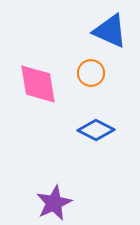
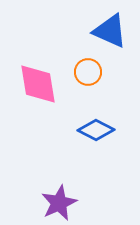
orange circle: moved 3 px left, 1 px up
purple star: moved 5 px right
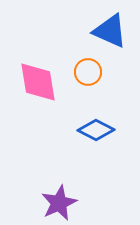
pink diamond: moved 2 px up
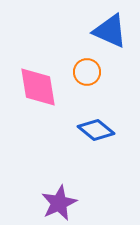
orange circle: moved 1 px left
pink diamond: moved 5 px down
blue diamond: rotated 12 degrees clockwise
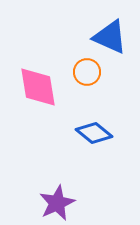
blue triangle: moved 6 px down
blue diamond: moved 2 px left, 3 px down
purple star: moved 2 px left
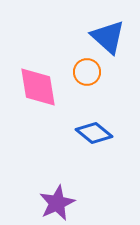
blue triangle: moved 2 px left; rotated 18 degrees clockwise
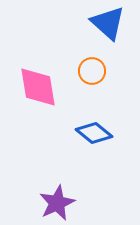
blue triangle: moved 14 px up
orange circle: moved 5 px right, 1 px up
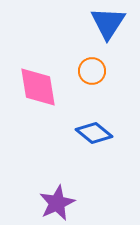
blue triangle: rotated 21 degrees clockwise
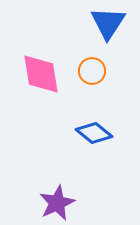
pink diamond: moved 3 px right, 13 px up
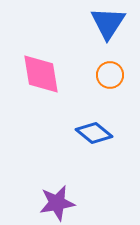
orange circle: moved 18 px right, 4 px down
purple star: rotated 15 degrees clockwise
